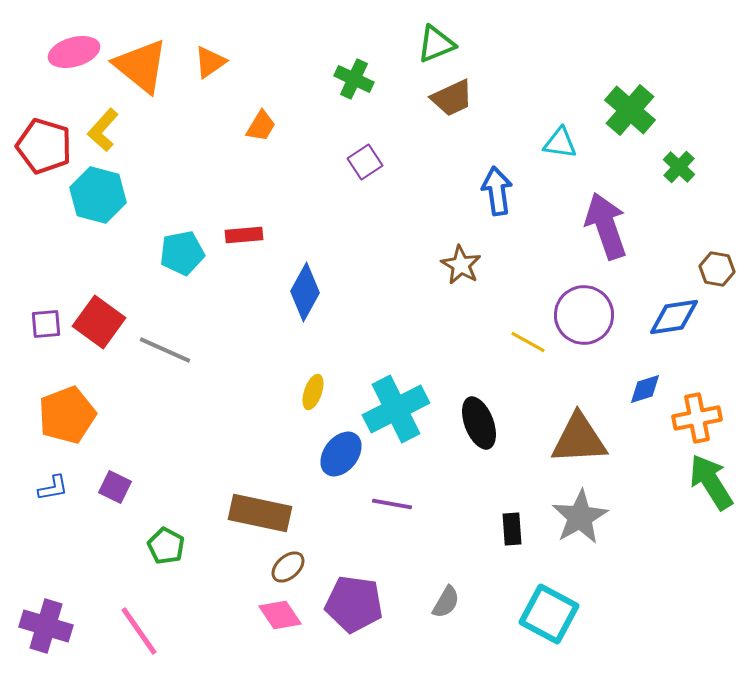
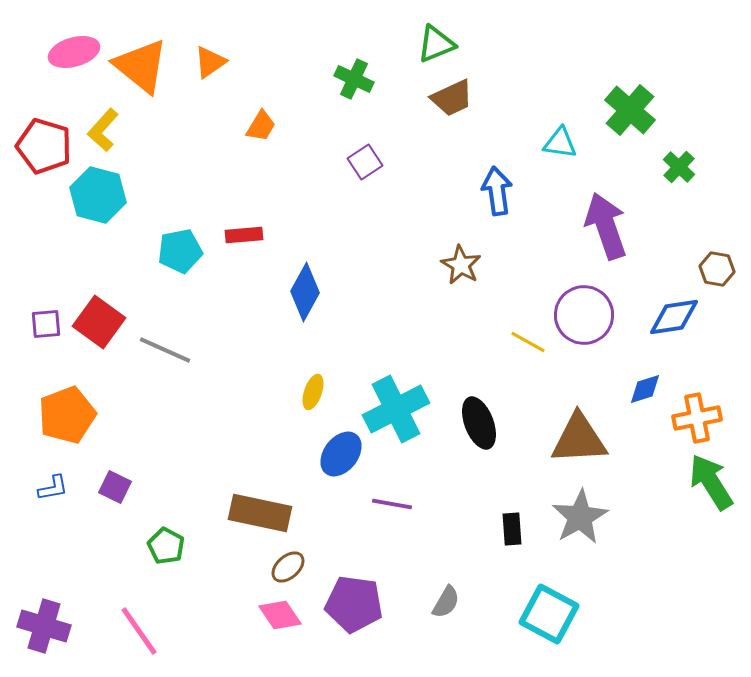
cyan pentagon at (182, 253): moved 2 px left, 2 px up
purple cross at (46, 626): moved 2 px left
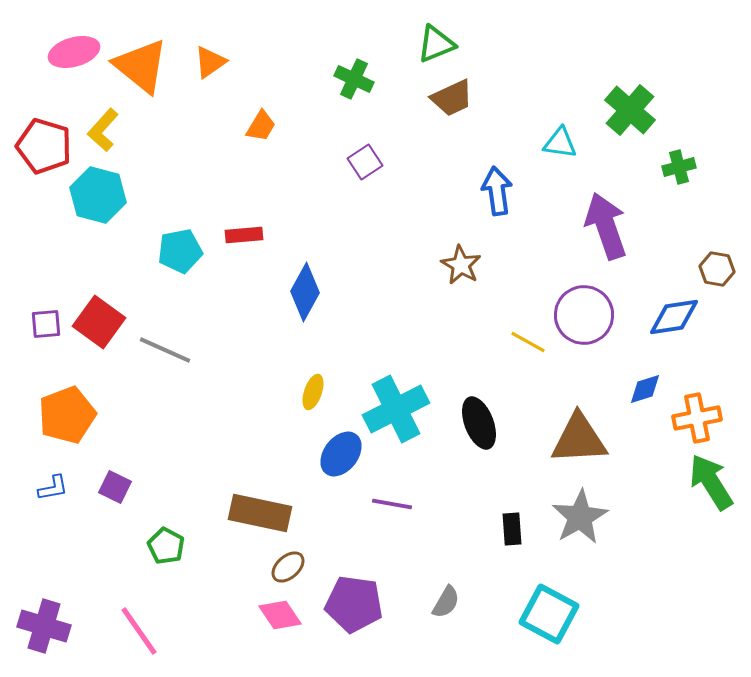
green cross at (679, 167): rotated 32 degrees clockwise
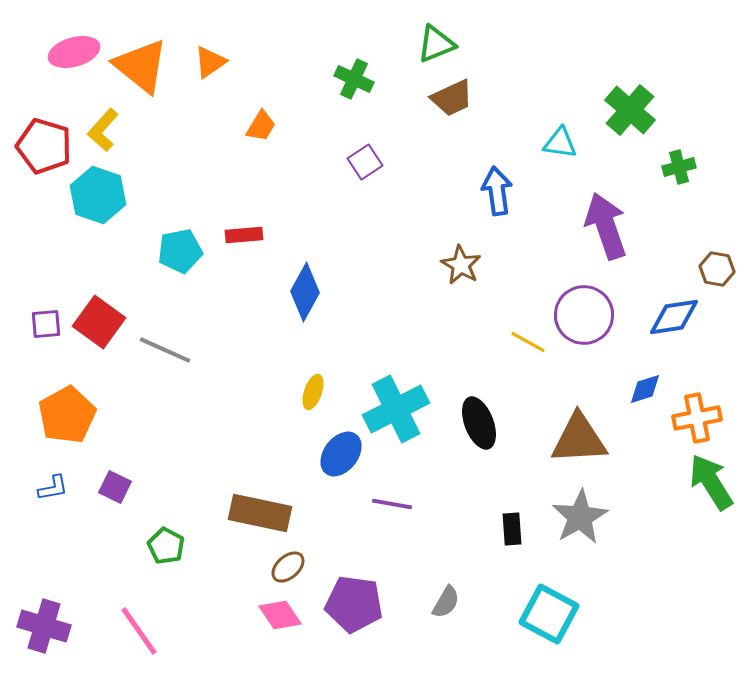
cyan hexagon at (98, 195): rotated 4 degrees clockwise
orange pentagon at (67, 415): rotated 8 degrees counterclockwise
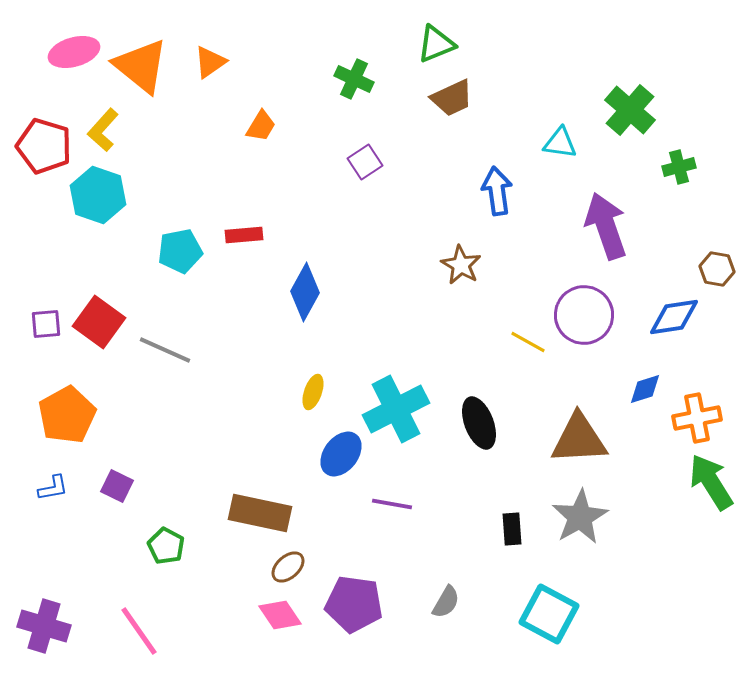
purple square at (115, 487): moved 2 px right, 1 px up
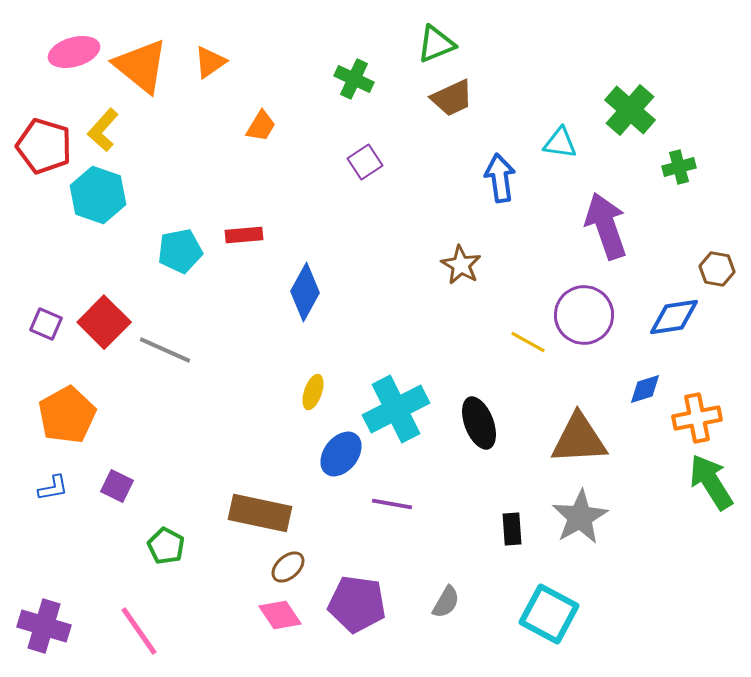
blue arrow at (497, 191): moved 3 px right, 13 px up
red square at (99, 322): moved 5 px right; rotated 9 degrees clockwise
purple square at (46, 324): rotated 28 degrees clockwise
purple pentagon at (354, 604): moved 3 px right
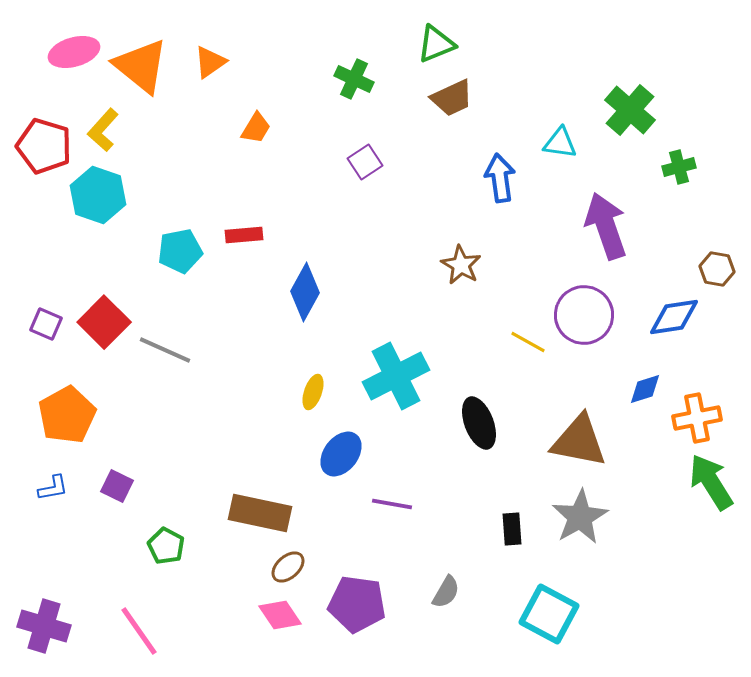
orange trapezoid at (261, 126): moved 5 px left, 2 px down
cyan cross at (396, 409): moved 33 px up
brown triangle at (579, 439): moved 2 px down; rotated 14 degrees clockwise
gray semicircle at (446, 602): moved 10 px up
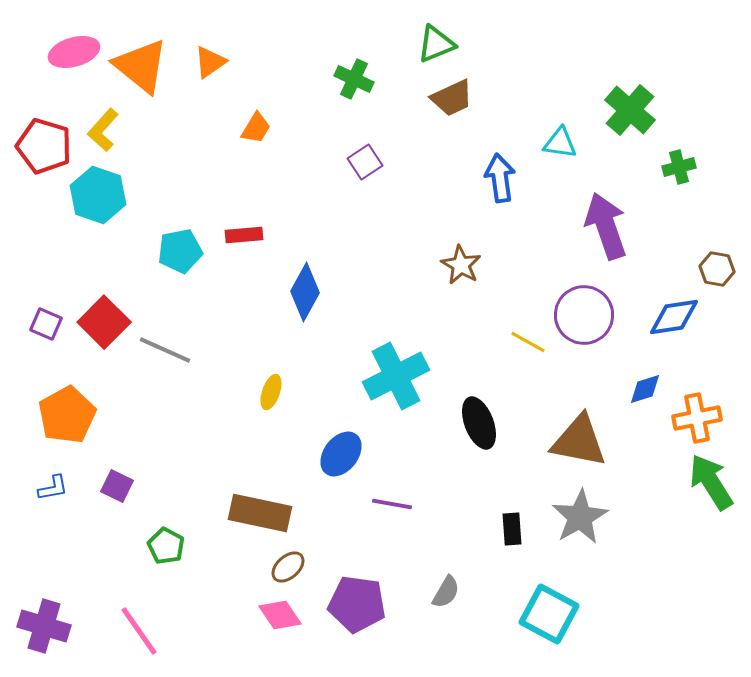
yellow ellipse at (313, 392): moved 42 px left
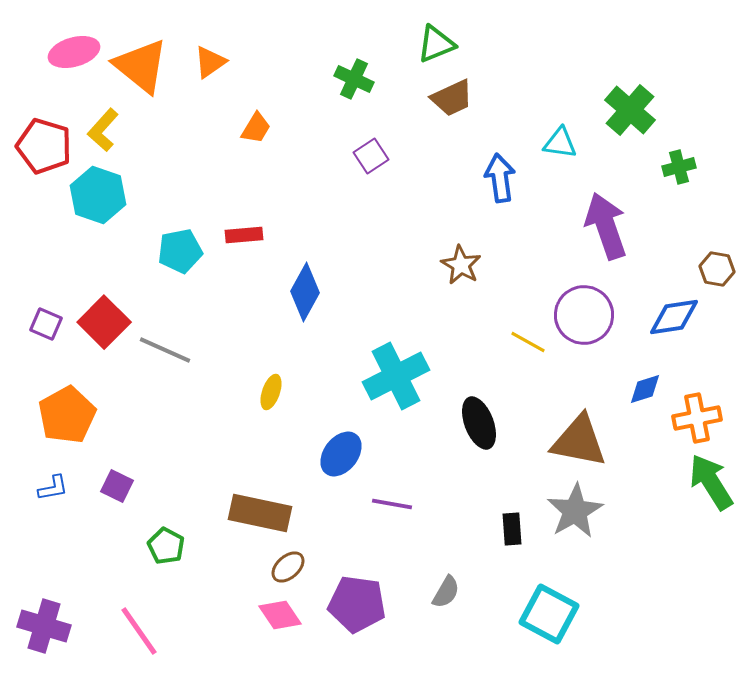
purple square at (365, 162): moved 6 px right, 6 px up
gray star at (580, 517): moved 5 px left, 6 px up
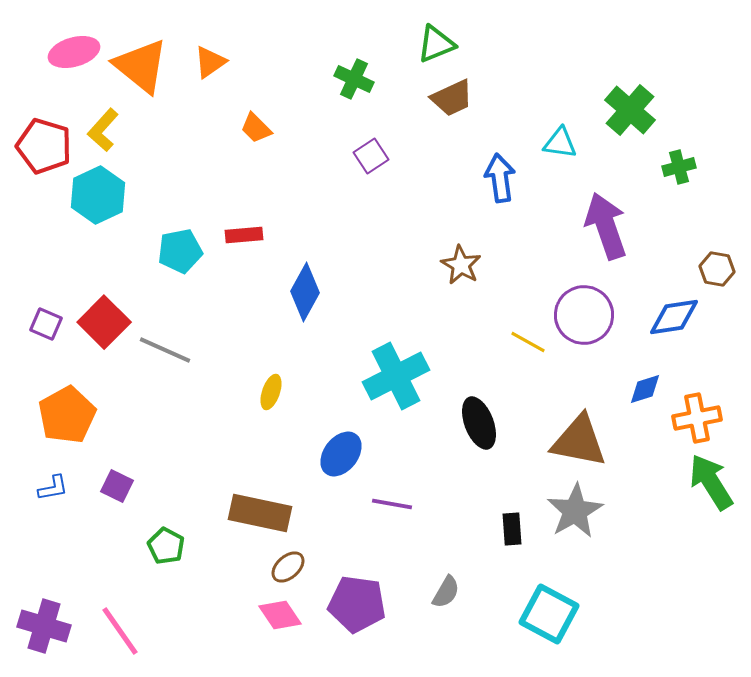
orange trapezoid at (256, 128): rotated 104 degrees clockwise
cyan hexagon at (98, 195): rotated 16 degrees clockwise
pink line at (139, 631): moved 19 px left
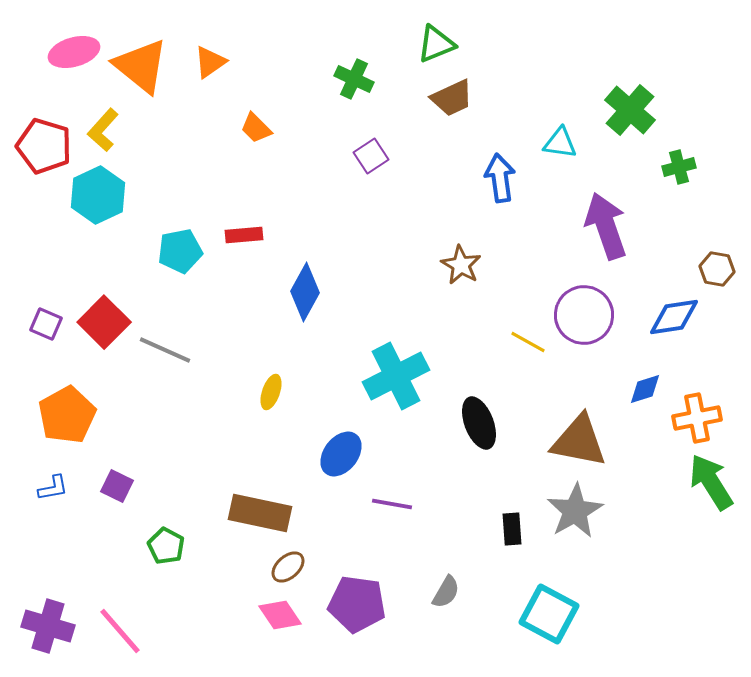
purple cross at (44, 626): moved 4 px right
pink line at (120, 631): rotated 6 degrees counterclockwise
